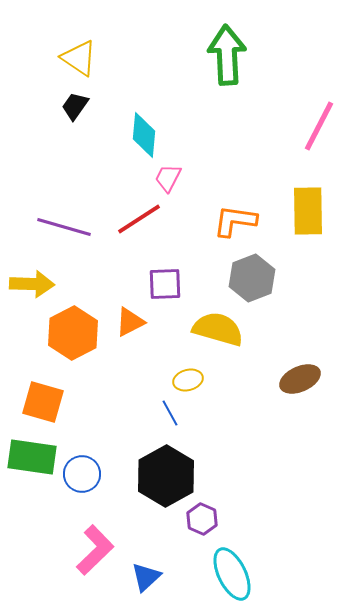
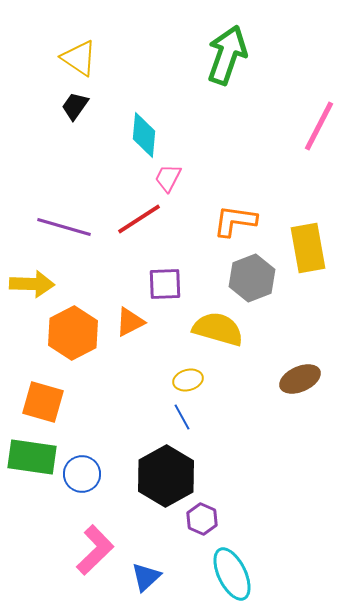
green arrow: rotated 22 degrees clockwise
yellow rectangle: moved 37 px down; rotated 9 degrees counterclockwise
blue line: moved 12 px right, 4 px down
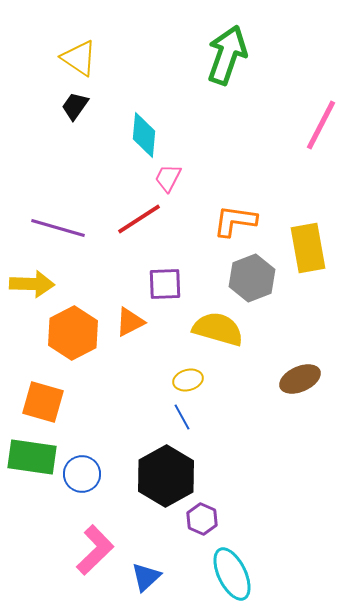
pink line: moved 2 px right, 1 px up
purple line: moved 6 px left, 1 px down
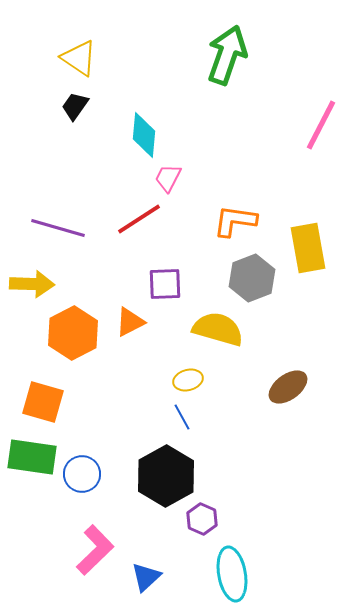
brown ellipse: moved 12 px left, 8 px down; rotated 12 degrees counterclockwise
cyan ellipse: rotated 16 degrees clockwise
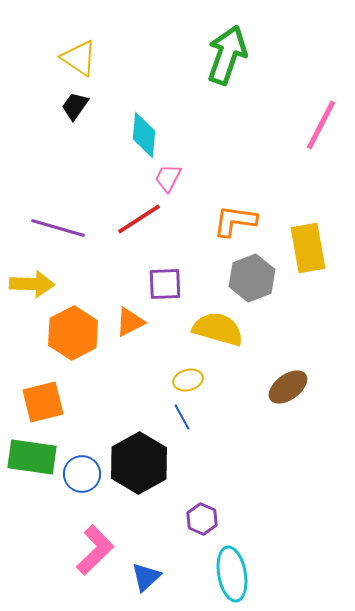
orange square: rotated 30 degrees counterclockwise
black hexagon: moved 27 px left, 13 px up
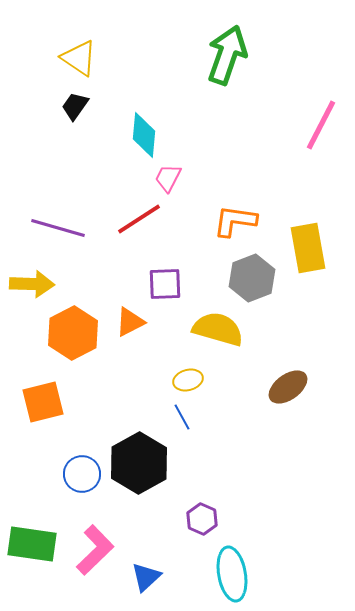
green rectangle: moved 87 px down
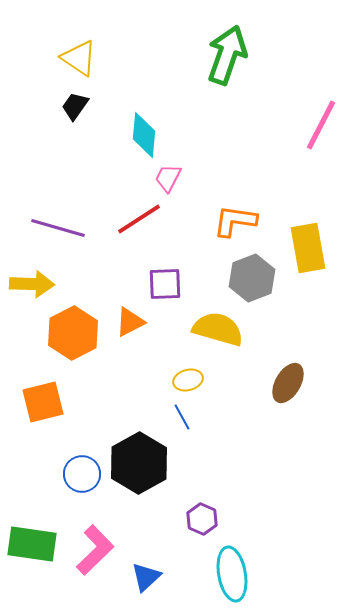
brown ellipse: moved 4 px up; rotated 24 degrees counterclockwise
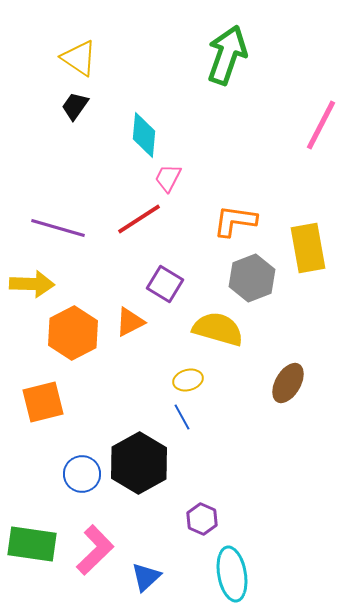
purple square: rotated 33 degrees clockwise
